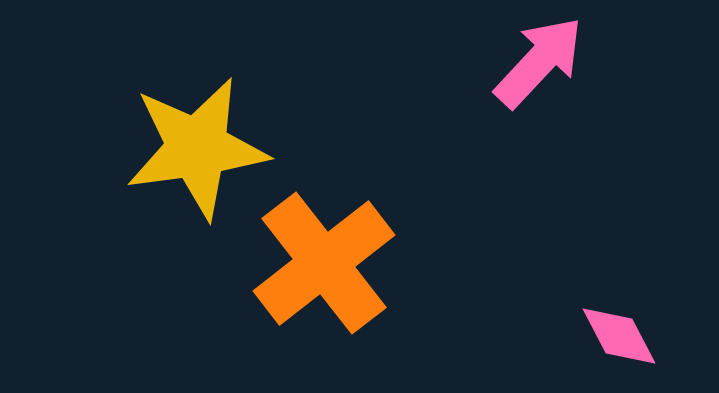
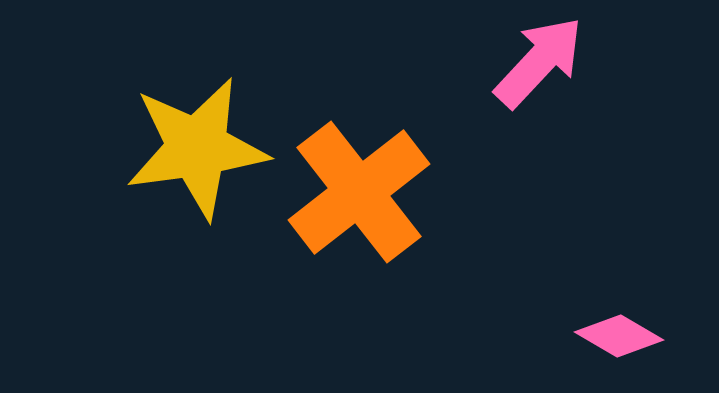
orange cross: moved 35 px right, 71 px up
pink diamond: rotated 32 degrees counterclockwise
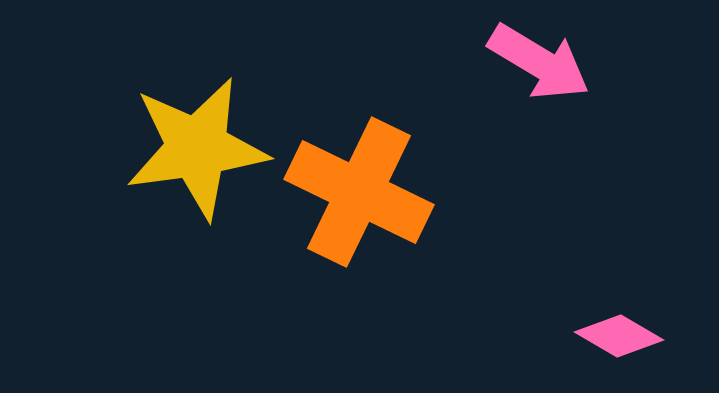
pink arrow: rotated 78 degrees clockwise
orange cross: rotated 26 degrees counterclockwise
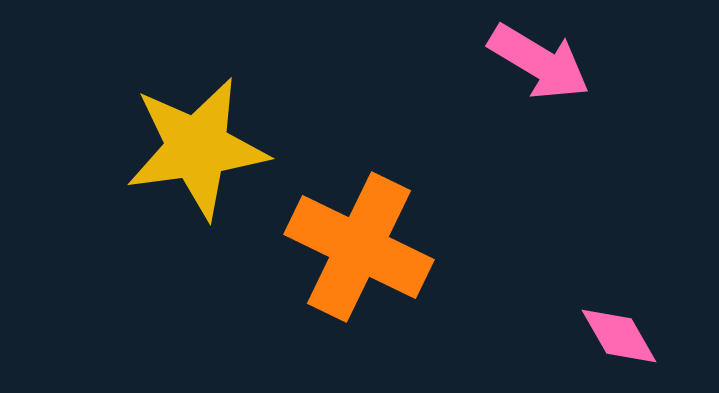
orange cross: moved 55 px down
pink diamond: rotated 30 degrees clockwise
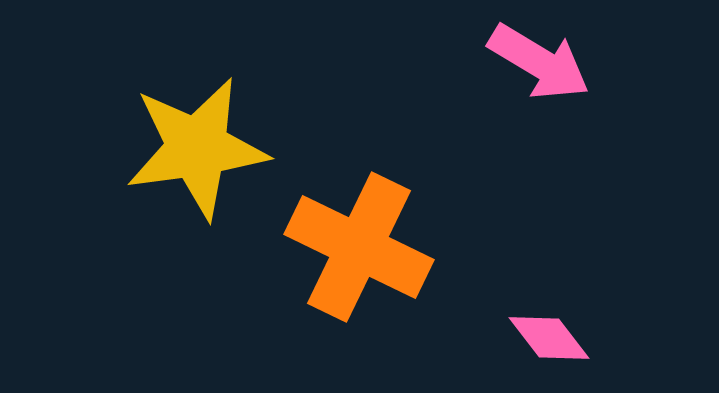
pink diamond: moved 70 px left, 2 px down; rotated 8 degrees counterclockwise
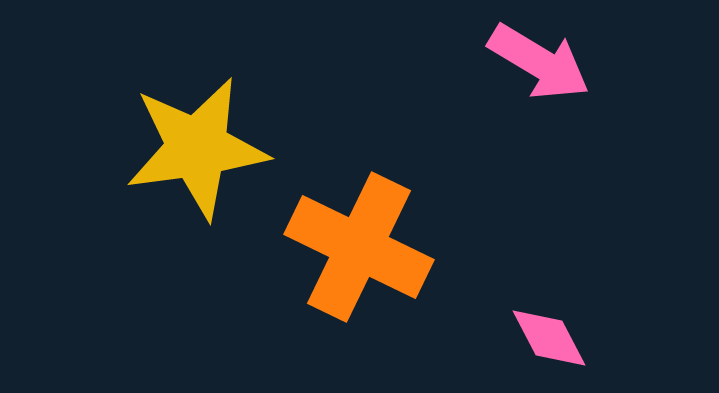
pink diamond: rotated 10 degrees clockwise
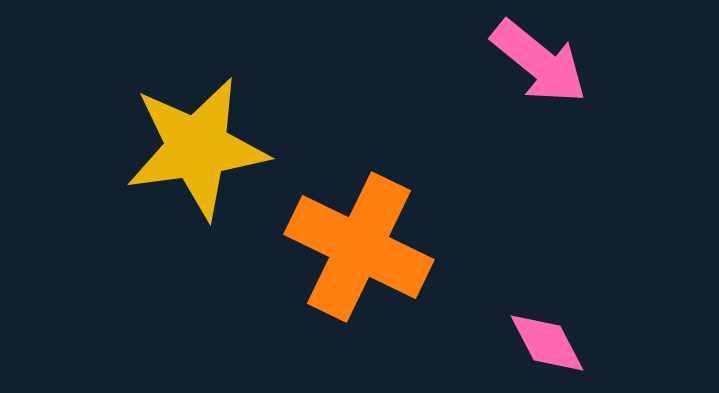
pink arrow: rotated 8 degrees clockwise
pink diamond: moved 2 px left, 5 px down
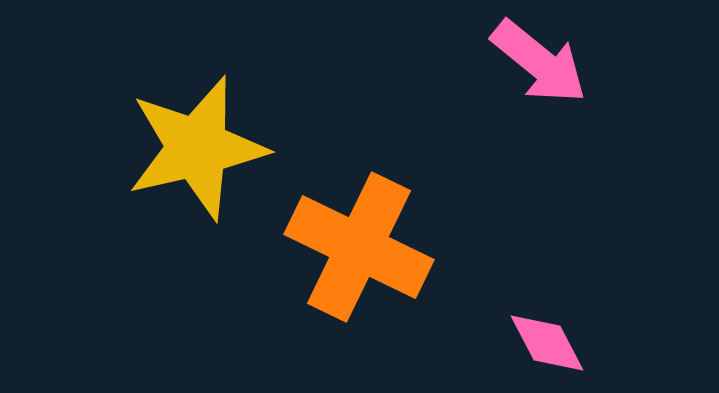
yellow star: rotated 5 degrees counterclockwise
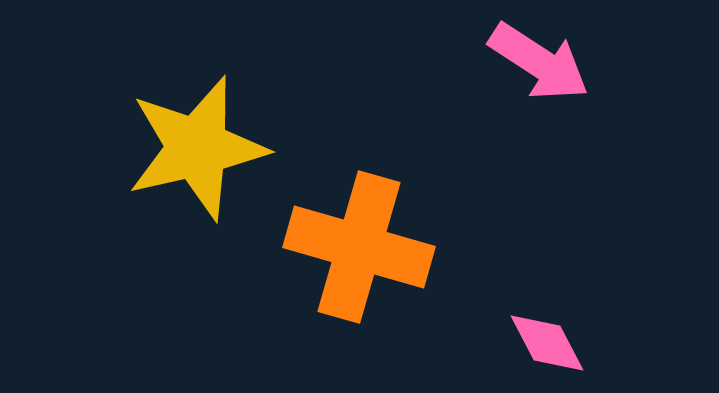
pink arrow: rotated 6 degrees counterclockwise
orange cross: rotated 10 degrees counterclockwise
